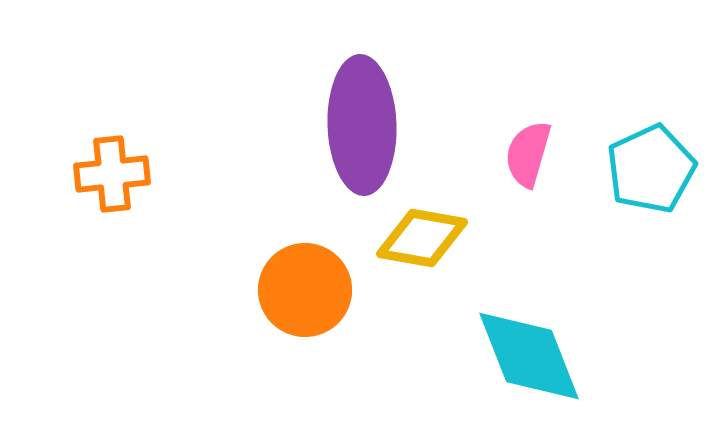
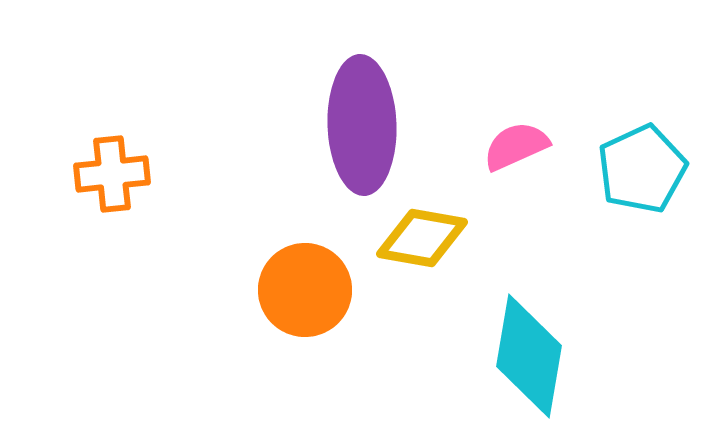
pink semicircle: moved 12 px left, 8 px up; rotated 50 degrees clockwise
cyan pentagon: moved 9 px left
cyan diamond: rotated 31 degrees clockwise
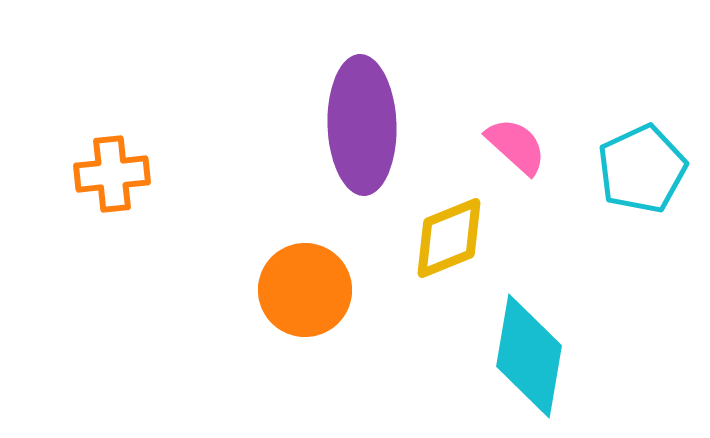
pink semicircle: rotated 66 degrees clockwise
yellow diamond: moved 27 px right; rotated 32 degrees counterclockwise
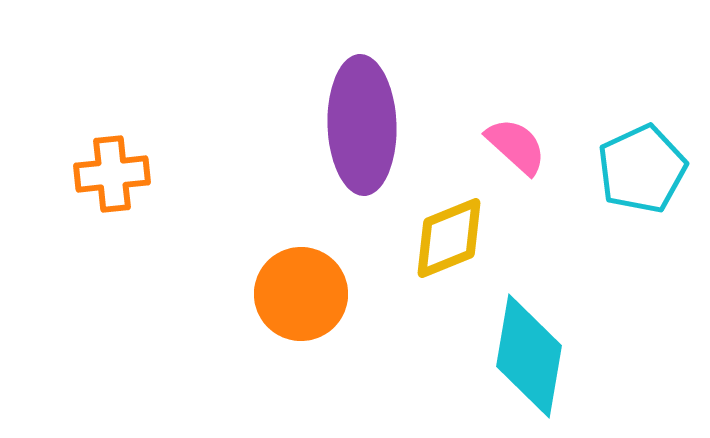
orange circle: moved 4 px left, 4 px down
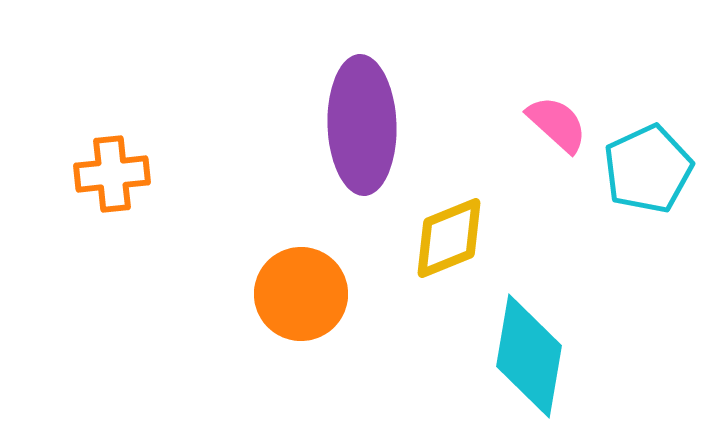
pink semicircle: moved 41 px right, 22 px up
cyan pentagon: moved 6 px right
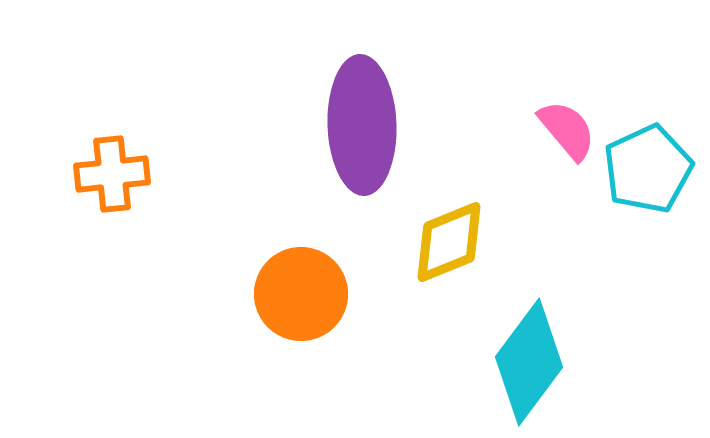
pink semicircle: moved 10 px right, 6 px down; rotated 8 degrees clockwise
yellow diamond: moved 4 px down
cyan diamond: moved 6 px down; rotated 27 degrees clockwise
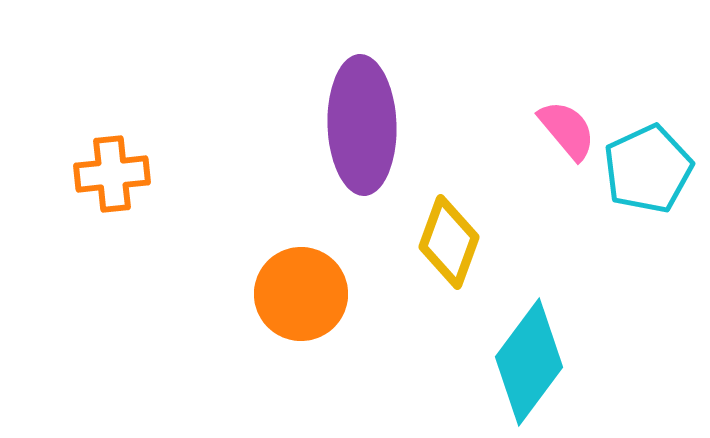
yellow diamond: rotated 48 degrees counterclockwise
